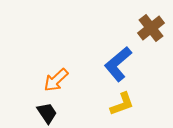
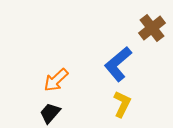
brown cross: moved 1 px right
yellow L-shape: rotated 44 degrees counterclockwise
black trapezoid: moved 3 px right; rotated 105 degrees counterclockwise
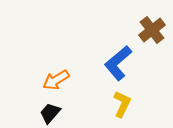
brown cross: moved 2 px down
blue L-shape: moved 1 px up
orange arrow: rotated 12 degrees clockwise
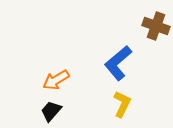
brown cross: moved 4 px right, 4 px up; rotated 32 degrees counterclockwise
black trapezoid: moved 1 px right, 2 px up
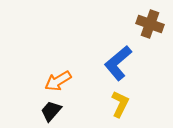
brown cross: moved 6 px left, 2 px up
orange arrow: moved 2 px right, 1 px down
yellow L-shape: moved 2 px left
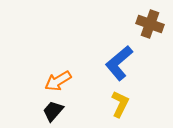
blue L-shape: moved 1 px right
black trapezoid: moved 2 px right
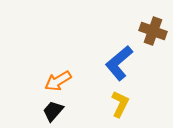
brown cross: moved 3 px right, 7 px down
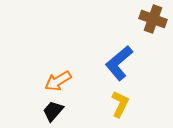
brown cross: moved 12 px up
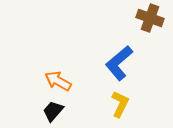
brown cross: moved 3 px left, 1 px up
orange arrow: rotated 60 degrees clockwise
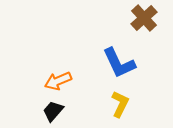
brown cross: moved 6 px left; rotated 28 degrees clockwise
blue L-shape: rotated 75 degrees counterclockwise
orange arrow: rotated 52 degrees counterclockwise
